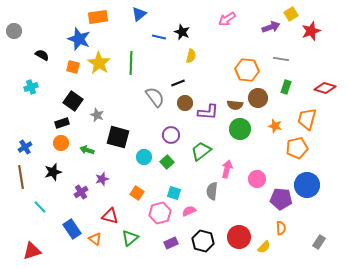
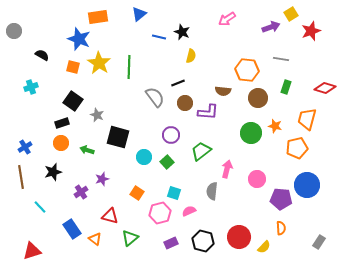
green line at (131, 63): moved 2 px left, 4 px down
brown semicircle at (235, 105): moved 12 px left, 14 px up
green circle at (240, 129): moved 11 px right, 4 px down
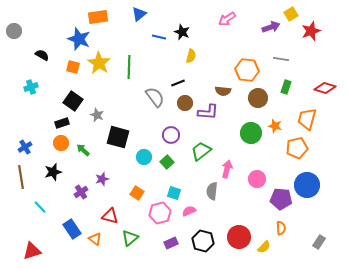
green arrow at (87, 150): moved 4 px left; rotated 24 degrees clockwise
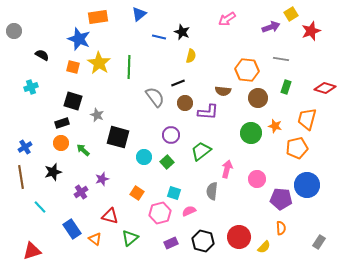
black square at (73, 101): rotated 18 degrees counterclockwise
